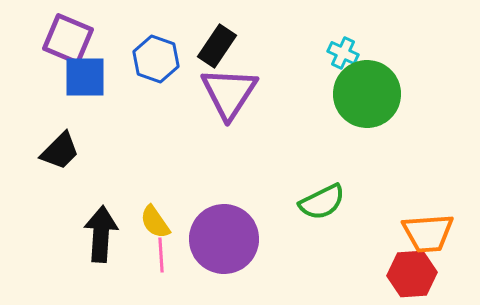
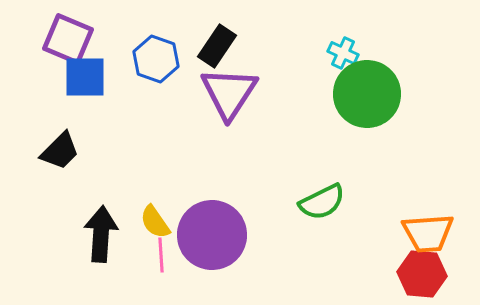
purple circle: moved 12 px left, 4 px up
red hexagon: moved 10 px right; rotated 9 degrees clockwise
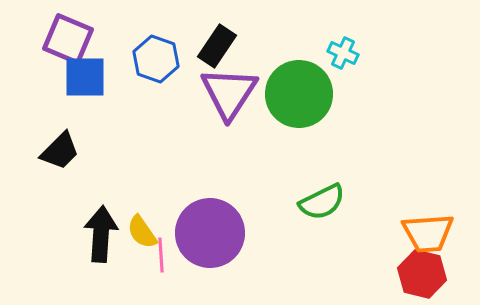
green circle: moved 68 px left
yellow semicircle: moved 13 px left, 10 px down
purple circle: moved 2 px left, 2 px up
red hexagon: rotated 9 degrees clockwise
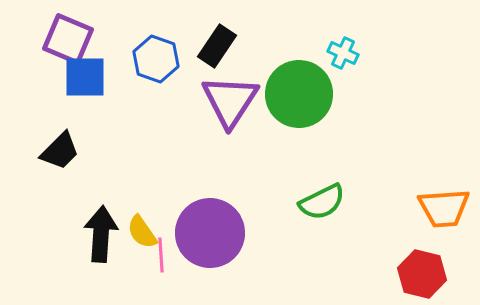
purple triangle: moved 1 px right, 8 px down
orange trapezoid: moved 16 px right, 25 px up
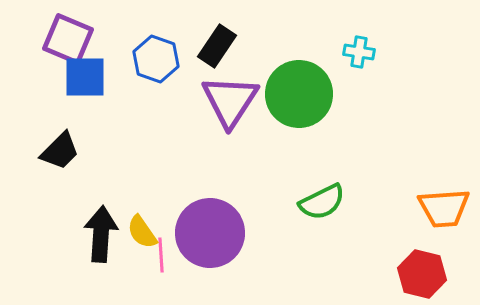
cyan cross: moved 16 px right, 1 px up; rotated 16 degrees counterclockwise
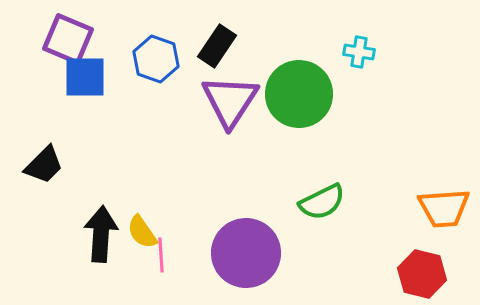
black trapezoid: moved 16 px left, 14 px down
purple circle: moved 36 px right, 20 px down
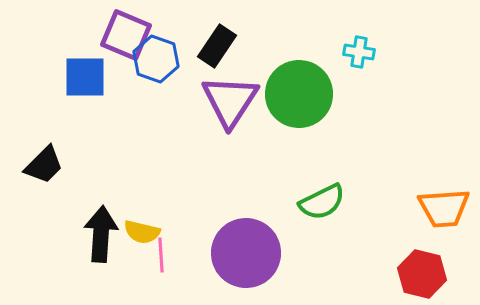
purple square: moved 58 px right, 4 px up
yellow semicircle: rotated 42 degrees counterclockwise
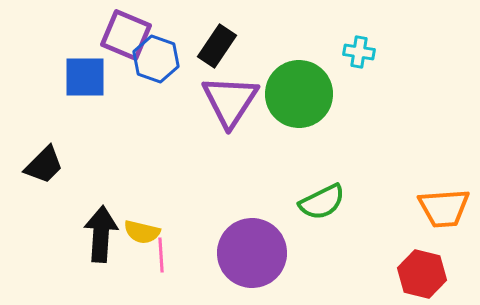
purple circle: moved 6 px right
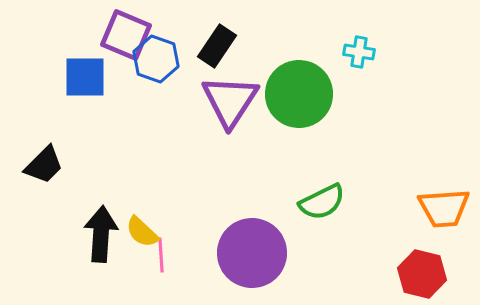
yellow semicircle: rotated 30 degrees clockwise
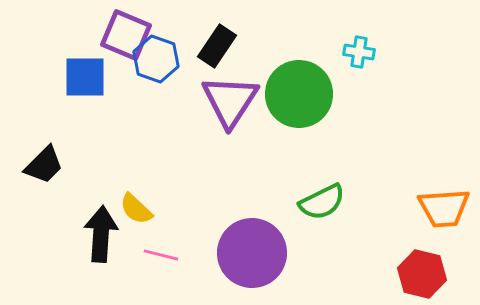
yellow semicircle: moved 6 px left, 23 px up
pink line: rotated 72 degrees counterclockwise
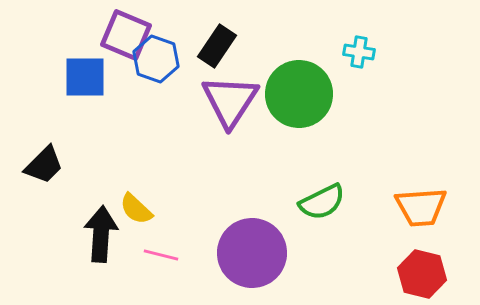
orange trapezoid: moved 23 px left, 1 px up
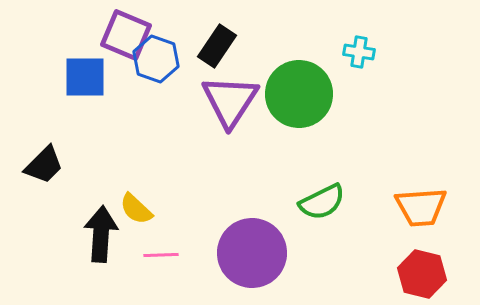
pink line: rotated 16 degrees counterclockwise
